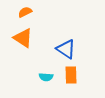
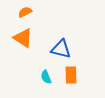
blue triangle: moved 5 px left; rotated 20 degrees counterclockwise
cyan semicircle: rotated 64 degrees clockwise
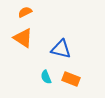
orange rectangle: moved 4 px down; rotated 66 degrees counterclockwise
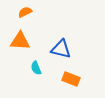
orange triangle: moved 3 px left, 3 px down; rotated 30 degrees counterclockwise
cyan semicircle: moved 10 px left, 9 px up
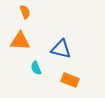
orange semicircle: rotated 96 degrees clockwise
orange rectangle: moved 1 px left, 1 px down
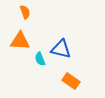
cyan semicircle: moved 4 px right, 9 px up
orange rectangle: moved 1 px right, 1 px down; rotated 12 degrees clockwise
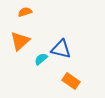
orange semicircle: rotated 88 degrees counterclockwise
orange triangle: rotated 45 degrees counterclockwise
cyan semicircle: moved 1 px right; rotated 72 degrees clockwise
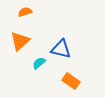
cyan semicircle: moved 2 px left, 4 px down
